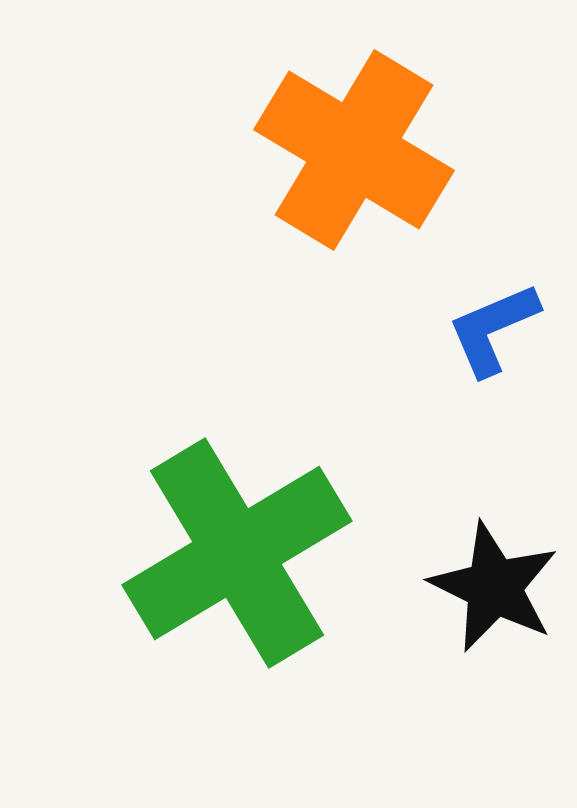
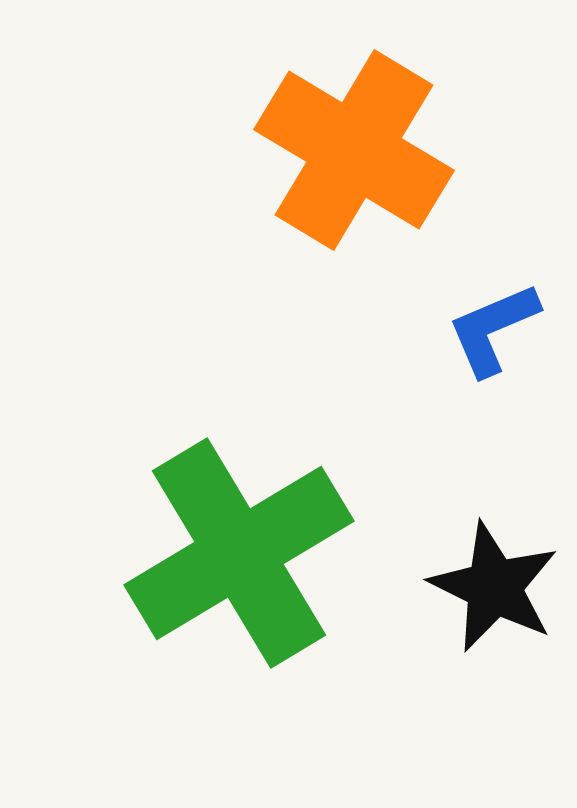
green cross: moved 2 px right
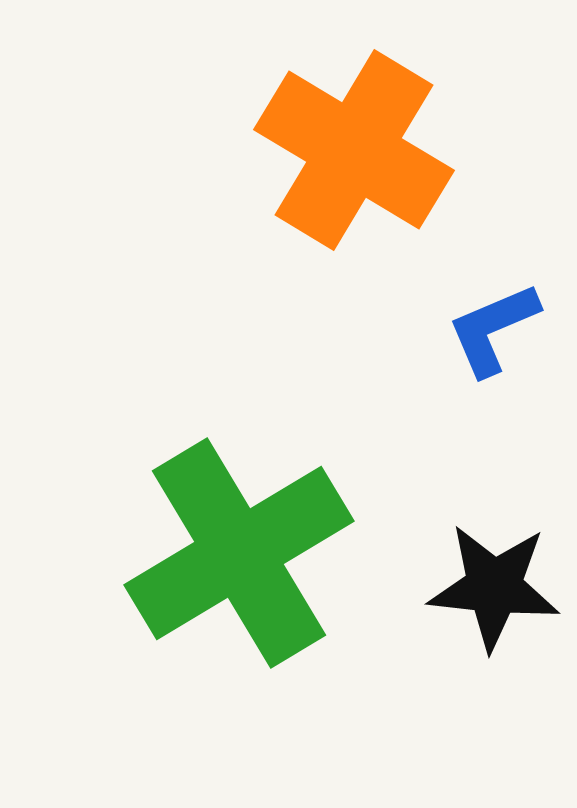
black star: rotated 20 degrees counterclockwise
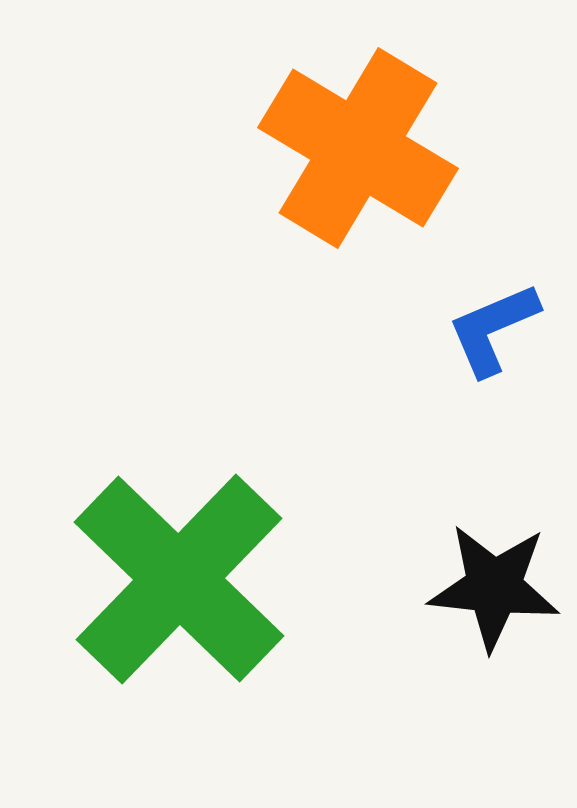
orange cross: moved 4 px right, 2 px up
green cross: moved 60 px left, 26 px down; rotated 15 degrees counterclockwise
